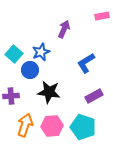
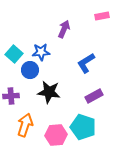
blue star: rotated 18 degrees clockwise
pink hexagon: moved 4 px right, 9 px down
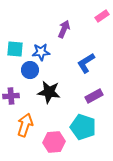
pink rectangle: rotated 24 degrees counterclockwise
cyan square: moved 1 px right, 5 px up; rotated 36 degrees counterclockwise
pink hexagon: moved 2 px left, 7 px down
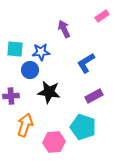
purple arrow: rotated 48 degrees counterclockwise
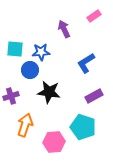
pink rectangle: moved 8 px left
purple cross: rotated 14 degrees counterclockwise
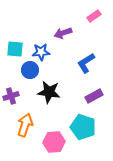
purple arrow: moved 1 px left, 4 px down; rotated 84 degrees counterclockwise
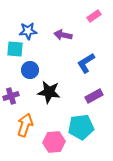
purple arrow: moved 2 px down; rotated 30 degrees clockwise
blue star: moved 13 px left, 21 px up
cyan pentagon: moved 2 px left; rotated 25 degrees counterclockwise
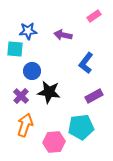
blue L-shape: rotated 20 degrees counterclockwise
blue circle: moved 2 px right, 1 px down
purple cross: moved 10 px right; rotated 28 degrees counterclockwise
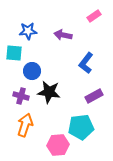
cyan square: moved 1 px left, 4 px down
purple cross: rotated 28 degrees counterclockwise
pink hexagon: moved 4 px right, 3 px down
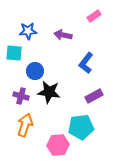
blue circle: moved 3 px right
